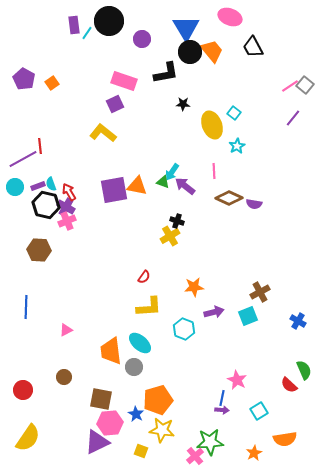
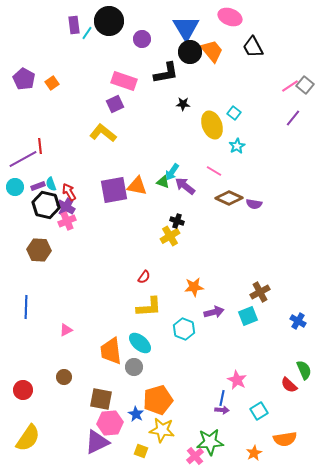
pink line at (214, 171): rotated 56 degrees counterclockwise
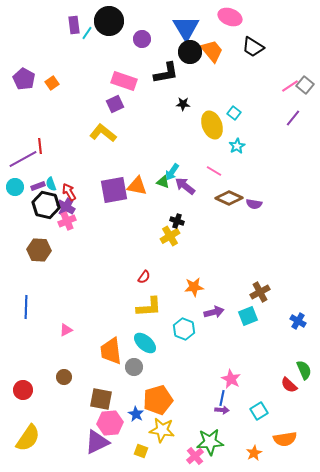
black trapezoid at (253, 47): rotated 30 degrees counterclockwise
cyan ellipse at (140, 343): moved 5 px right
pink star at (237, 380): moved 6 px left, 1 px up
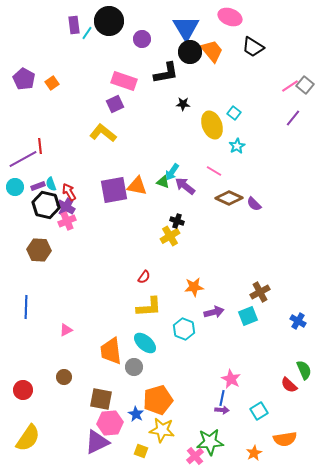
purple semicircle at (254, 204): rotated 35 degrees clockwise
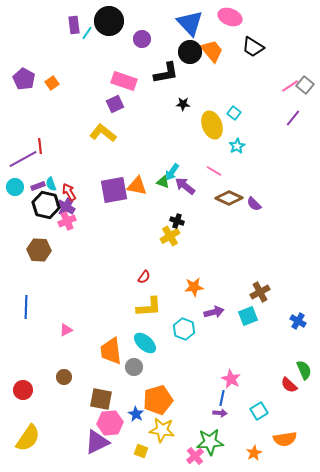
blue triangle at (186, 28): moved 4 px right, 5 px up; rotated 12 degrees counterclockwise
purple arrow at (222, 410): moved 2 px left, 3 px down
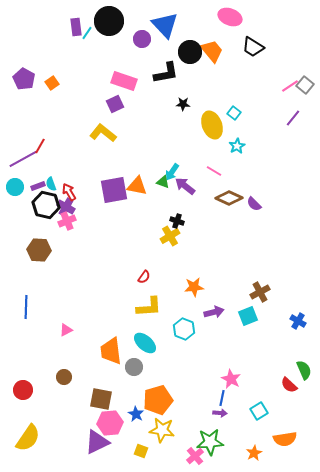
blue triangle at (190, 23): moved 25 px left, 2 px down
purple rectangle at (74, 25): moved 2 px right, 2 px down
red line at (40, 146): rotated 35 degrees clockwise
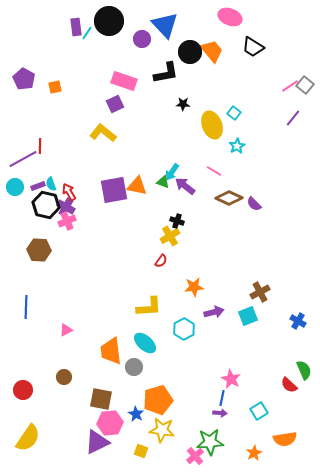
orange square at (52, 83): moved 3 px right, 4 px down; rotated 24 degrees clockwise
red line at (40, 146): rotated 28 degrees counterclockwise
red semicircle at (144, 277): moved 17 px right, 16 px up
cyan hexagon at (184, 329): rotated 10 degrees clockwise
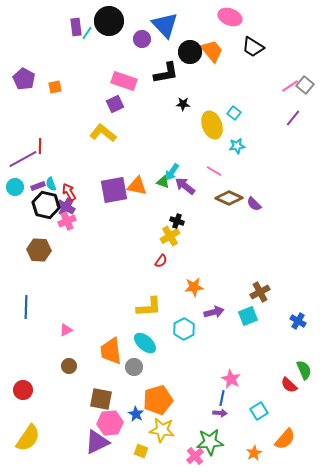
cyan star at (237, 146): rotated 21 degrees clockwise
brown circle at (64, 377): moved 5 px right, 11 px up
orange semicircle at (285, 439): rotated 40 degrees counterclockwise
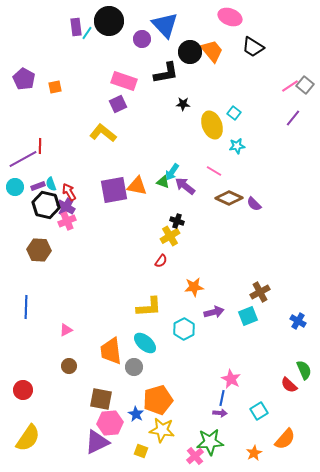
purple square at (115, 104): moved 3 px right
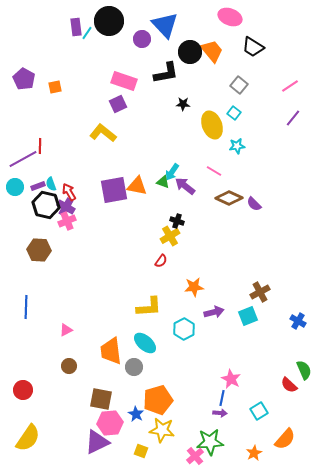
gray square at (305, 85): moved 66 px left
